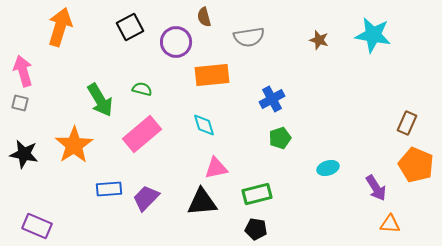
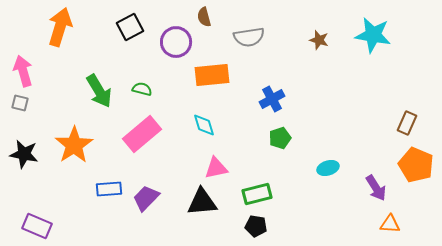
green arrow: moved 1 px left, 9 px up
black pentagon: moved 3 px up
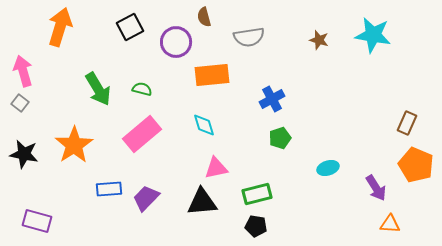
green arrow: moved 1 px left, 2 px up
gray square: rotated 24 degrees clockwise
purple rectangle: moved 5 px up; rotated 8 degrees counterclockwise
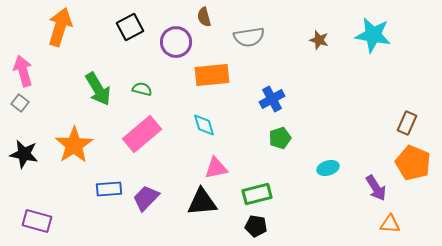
orange pentagon: moved 3 px left, 2 px up
